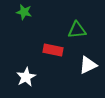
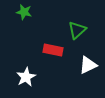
green triangle: rotated 36 degrees counterclockwise
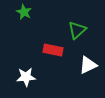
green star: rotated 14 degrees clockwise
white star: rotated 24 degrees clockwise
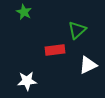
red rectangle: moved 2 px right; rotated 18 degrees counterclockwise
white star: moved 1 px right, 4 px down
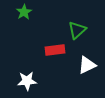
green star: rotated 14 degrees clockwise
white triangle: moved 1 px left
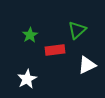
green star: moved 6 px right, 23 px down
white star: moved 2 px up; rotated 24 degrees counterclockwise
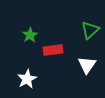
green triangle: moved 13 px right
red rectangle: moved 2 px left
white triangle: rotated 30 degrees counterclockwise
